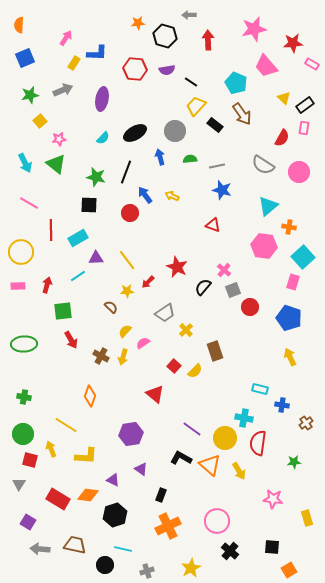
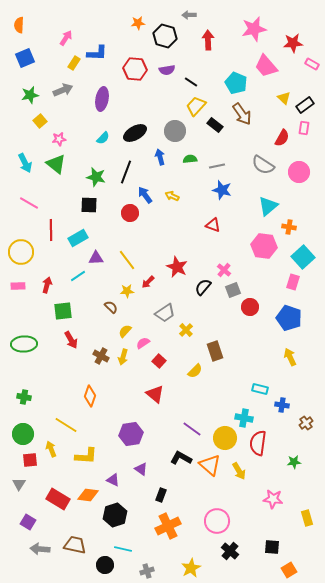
red square at (174, 366): moved 15 px left, 5 px up
red square at (30, 460): rotated 21 degrees counterclockwise
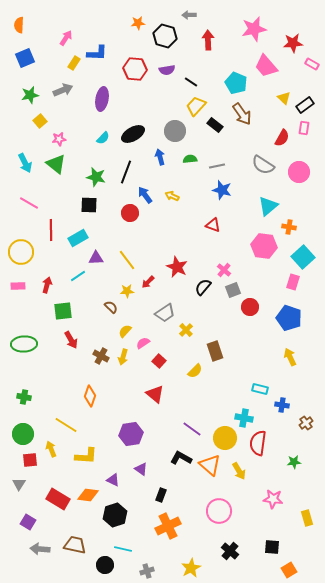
black ellipse at (135, 133): moved 2 px left, 1 px down
pink circle at (217, 521): moved 2 px right, 10 px up
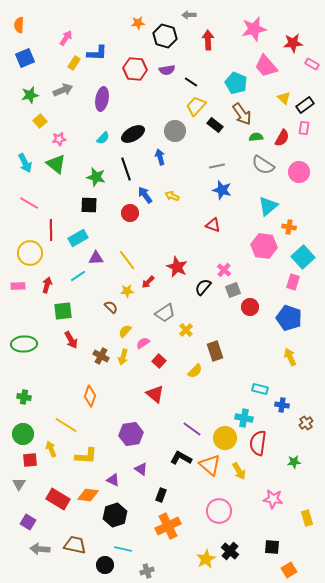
green semicircle at (190, 159): moved 66 px right, 22 px up
black line at (126, 172): moved 3 px up; rotated 40 degrees counterclockwise
yellow circle at (21, 252): moved 9 px right, 1 px down
yellow star at (191, 568): moved 15 px right, 9 px up
